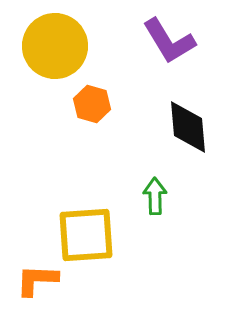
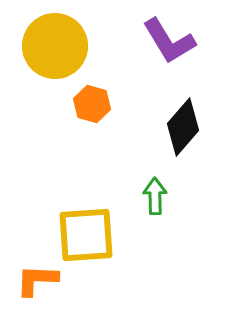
black diamond: moved 5 px left; rotated 46 degrees clockwise
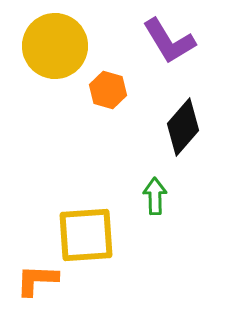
orange hexagon: moved 16 px right, 14 px up
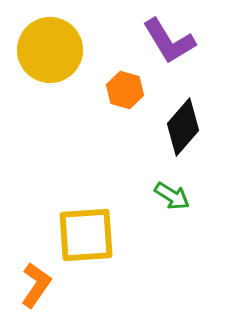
yellow circle: moved 5 px left, 4 px down
orange hexagon: moved 17 px right
green arrow: moved 17 px right; rotated 123 degrees clockwise
orange L-shape: moved 1 px left, 5 px down; rotated 123 degrees clockwise
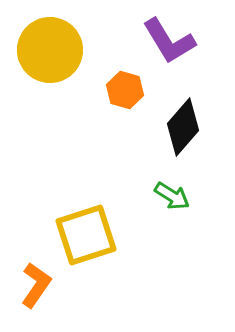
yellow square: rotated 14 degrees counterclockwise
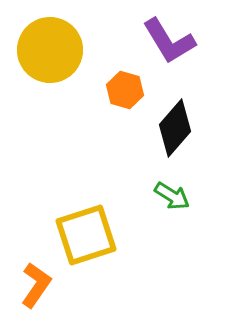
black diamond: moved 8 px left, 1 px down
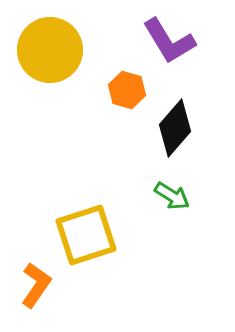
orange hexagon: moved 2 px right
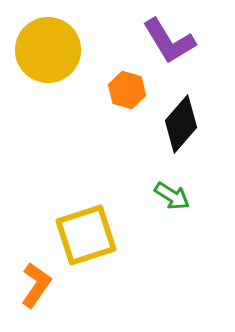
yellow circle: moved 2 px left
black diamond: moved 6 px right, 4 px up
